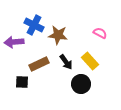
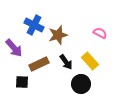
brown star: rotated 24 degrees counterclockwise
purple arrow: moved 6 px down; rotated 126 degrees counterclockwise
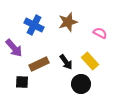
brown star: moved 10 px right, 13 px up
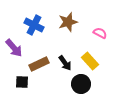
black arrow: moved 1 px left, 1 px down
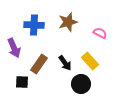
blue cross: rotated 24 degrees counterclockwise
purple arrow: rotated 18 degrees clockwise
brown rectangle: rotated 30 degrees counterclockwise
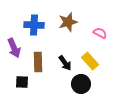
brown rectangle: moved 1 px left, 2 px up; rotated 36 degrees counterclockwise
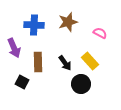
black square: rotated 24 degrees clockwise
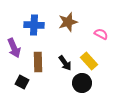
pink semicircle: moved 1 px right, 1 px down
yellow rectangle: moved 1 px left
black circle: moved 1 px right, 1 px up
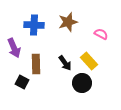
brown rectangle: moved 2 px left, 2 px down
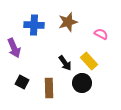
brown rectangle: moved 13 px right, 24 px down
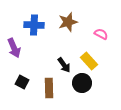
black arrow: moved 1 px left, 2 px down
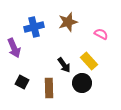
blue cross: moved 2 px down; rotated 18 degrees counterclockwise
